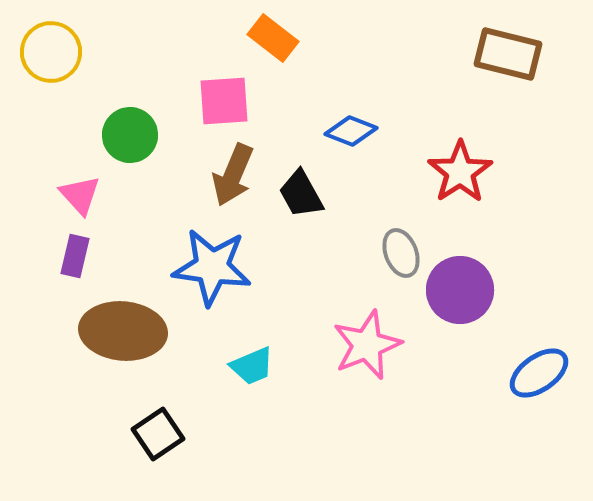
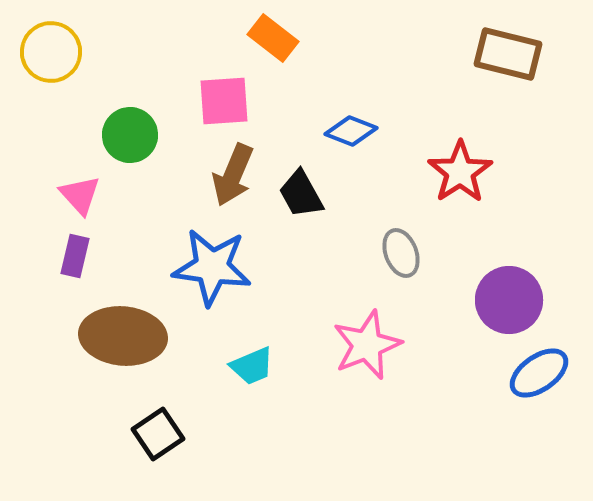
purple circle: moved 49 px right, 10 px down
brown ellipse: moved 5 px down
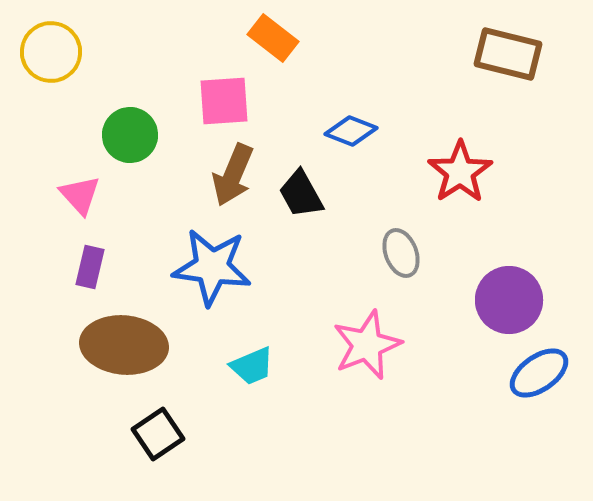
purple rectangle: moved 15 px right, 11 px down
brown ellipse: moved 1 px right, 9 px down
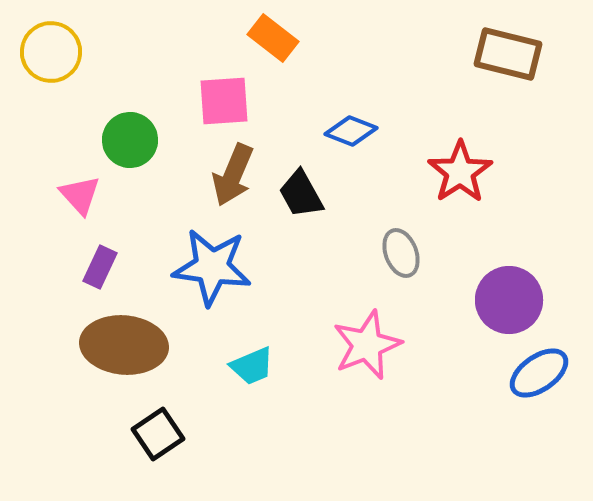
green circle: moved 5 px down
purple rectangle: moved 10 px right; rotated 12 degrees clockwise
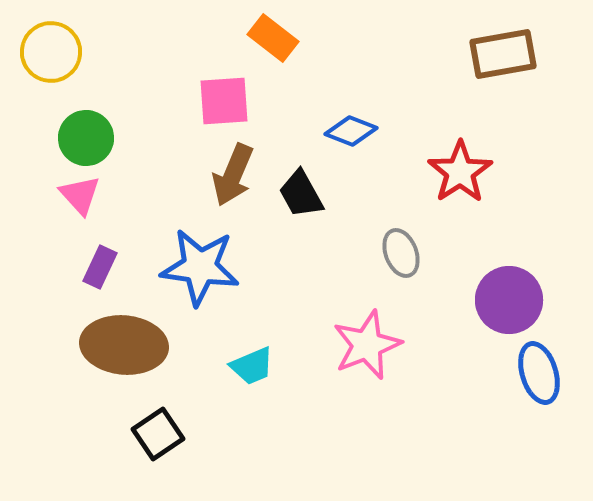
brown rectangle: moved 5 px left; rotated 24 degrees counterclockwise
green circle: moved 44 px left, 2 px up
blue star: moved 12 px left
blue ellipse: rotated 72 degrees counterclockwise
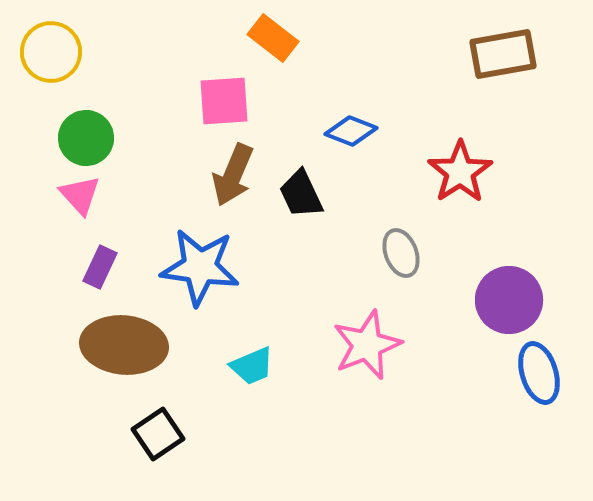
black trapezoid: rotated 4 degrees clockwise
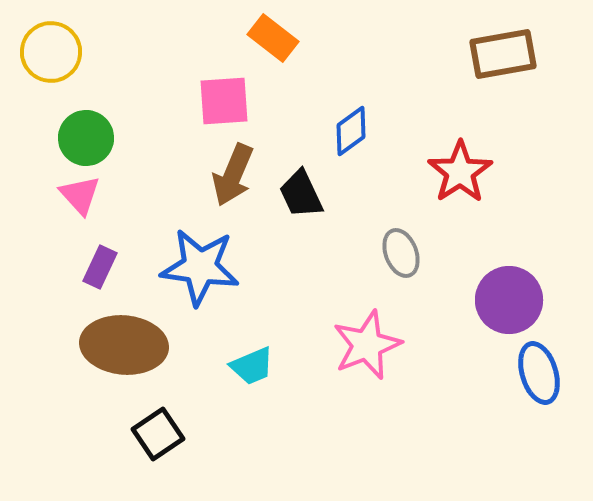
blue diamond: rotated 57 degrees counterclockwise
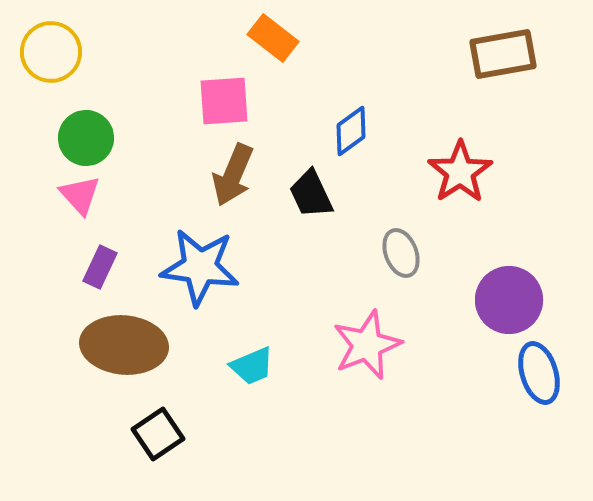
black trapezoid: moved 10 px right
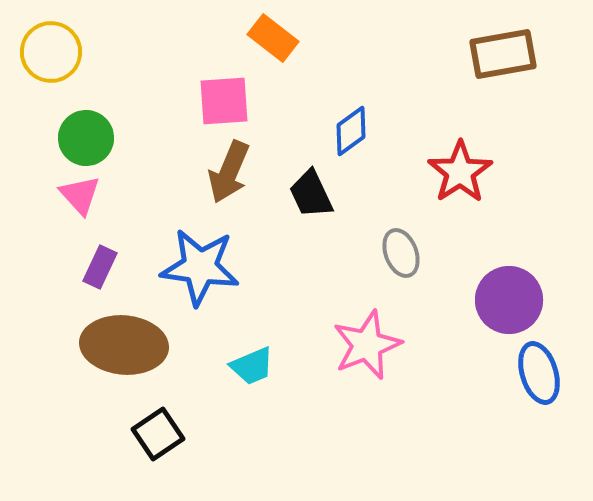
brown arrow: moved 4 px left, 3 px up
